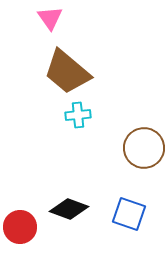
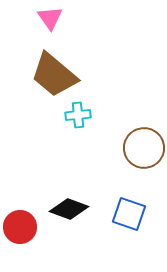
brown trapezoid: moved 13 px left, 3 px down
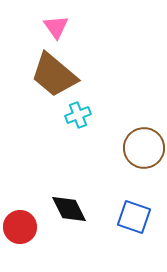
pink triangle: moved 6 px right, 9 px down
cyan cross: rotated 15 degrees counterclockwise
black diamond: rotated 42 degrees clockwise
blue square: moved 5 px right, 3 px down
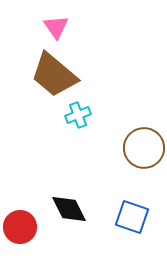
blue square: moved 2 px left
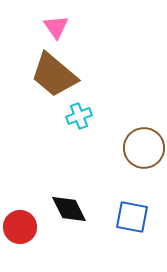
cyan cross: moved 1 px right, 1 px down
blue square: rotated 8 degrees counterclockwise
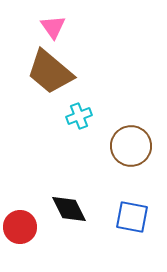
pink triangle: moved 3 px left
brown trapezoid: moved 4 px left, 3 px up
brown circle: moved 13 px left, 2 px up
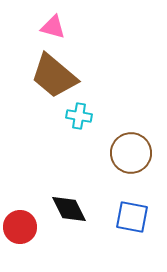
pink triangle: rotated 40 degrees counterclockwise
brown trapezoid: moved 4 px right, 4 px down
cyan cross: rotated 30 degrees clockwise
brown circle: moved 7 px down
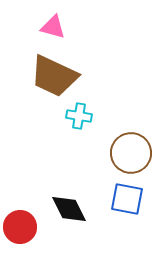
brown trapezoid: rotated 15 degrees counterclockwise
blue square: moved 5 px left, 18 px up
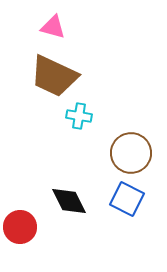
blue square: rotated 16 degrees clockwise
black diamond: moved 8 px up
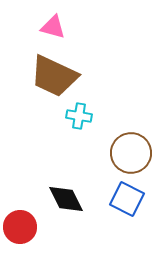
black diamond: moved 3 px left, 2 px up
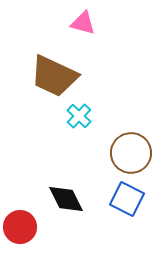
pink triangle: moved 30 px right, 4 px up
cyan cross: rotated 35 degrees clockwise
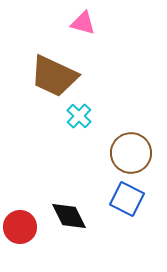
black diamond: moved 3 px right, 17 px down
